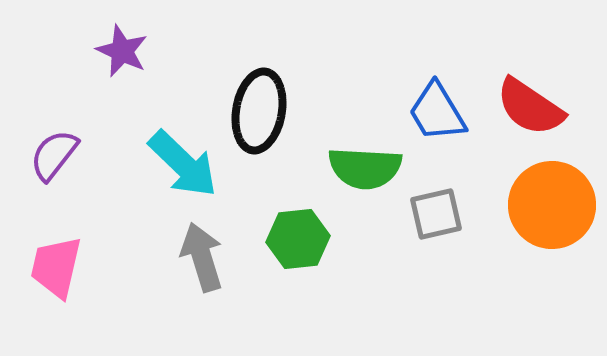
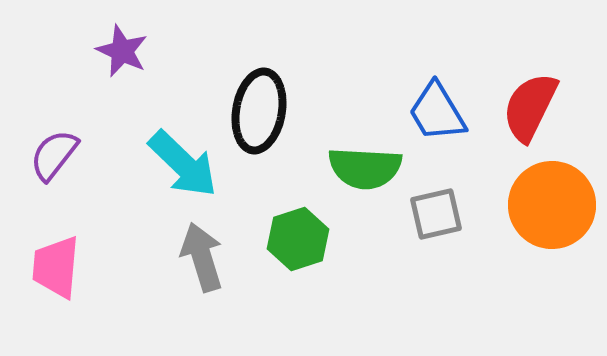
red semicircle: rotated 82 degrees clockwise
green hexagon: rotated 12 degrees counterclockwise
pink trapezoid: rotated 8 degrees counterclockwise
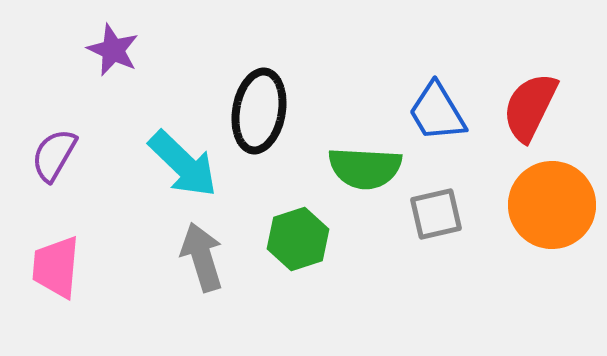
purple star: moved 9 px left, 1 px up
purple semicircle: rotated 8 degrees counterclockwise
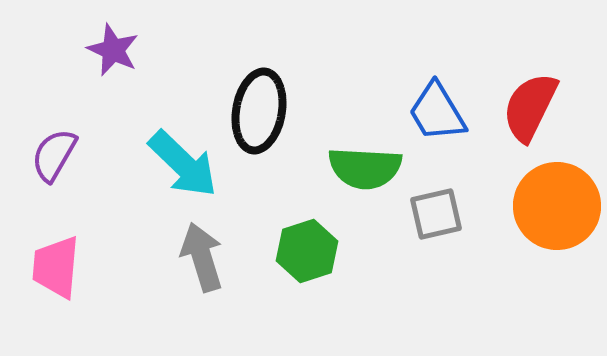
orange circle: moved 5 px right, 1 px down
green hexagon: moved 9 px right, 12 px down
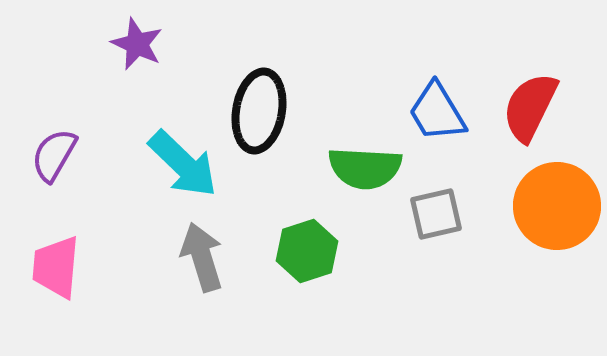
purple star: moved 24 px right, 6 px up
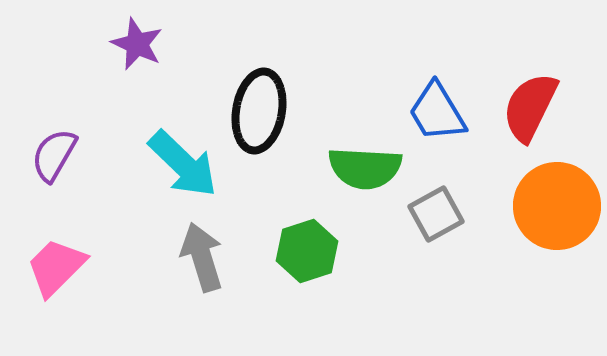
gray square: rotated 16 degrees counterclockwise
pink trapezoid: rotated 40 degrees clockwise
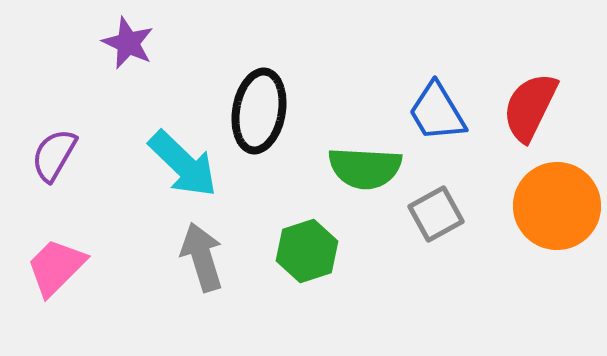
purple star: moved 9 px left, 1 px up
